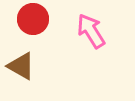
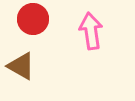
pink arrow: rotated 24 degrees clockwise
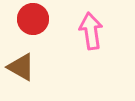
brown triangle: moved 1 px down
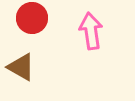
red circle: moved 1 px left, 1 px up
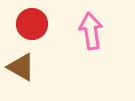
red circle: moved 6 px down
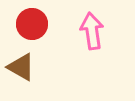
pink arrow: moved 1 px right
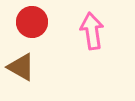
red circle: moved 2 px up
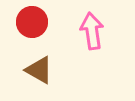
brown triangle: moved 18 px right, 3 px down
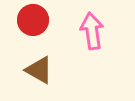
red circle: moved 1 px right, 2 px up
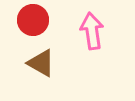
brown triangle: moved 2 px right, 7 px up
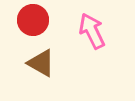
pink arrow: rotated 18 degrees counterclockwise
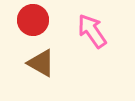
pink arrow: rotated 9 degrees counterclockwise
